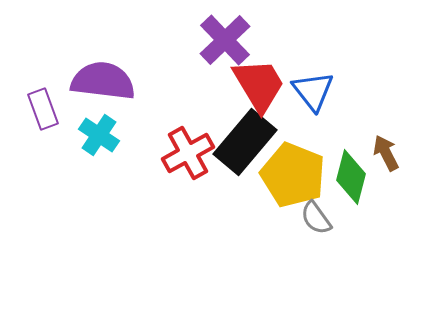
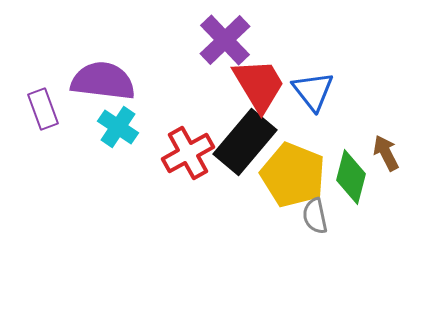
cyan cross: moved 19 px right, 8 px up
gray semicircle: moved 1 px left, 2 px up; rotated 24 degrees clockwise
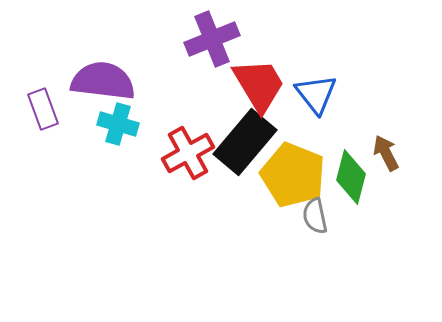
purple cross: moved 13 px left, 1 px up; rotated 22 degrees clockwise
blue triangle: moved 3 px right, 3 px down
cyan cross: moved 3 px up; rotated 18 degrees counterclockwise
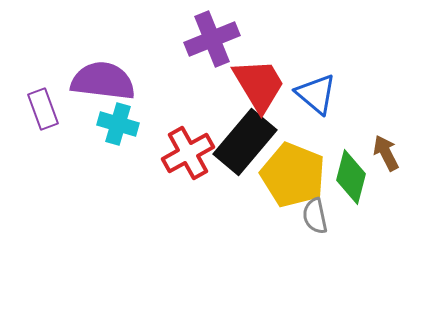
blue triangle: rotated 12 degrees counterclockwise
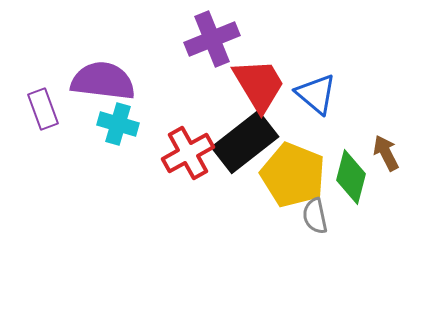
black rectangle: rotated 12 degrees clockwise
